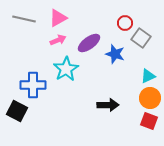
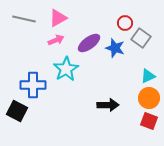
pink arrow: moved 2 px left
blue star: moved 6 px up
orange circle: moved 1 px left
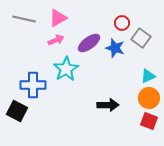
red circle: moved 3 px left
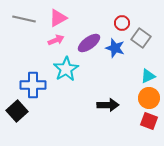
black square: rotated 20 degrees clockwise
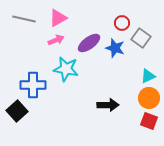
cyan star: rotated 30 degrees counterclockwise
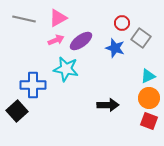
purple ellipse: moved 8 px left, 2 px up
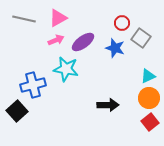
purple ellipse: moved 2 px right, 1 px down
blue cross: rotated 15 degrees counterclockwise
red square: moved 1 px right, 1 px down; rotated 30 degrees clockwise
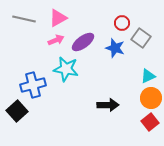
orange circle: moved 2 px right
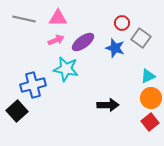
pink triangle: rotated 30 degrees clockwise
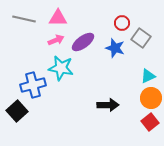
cyan star: moved 5 px left, 1 px up
